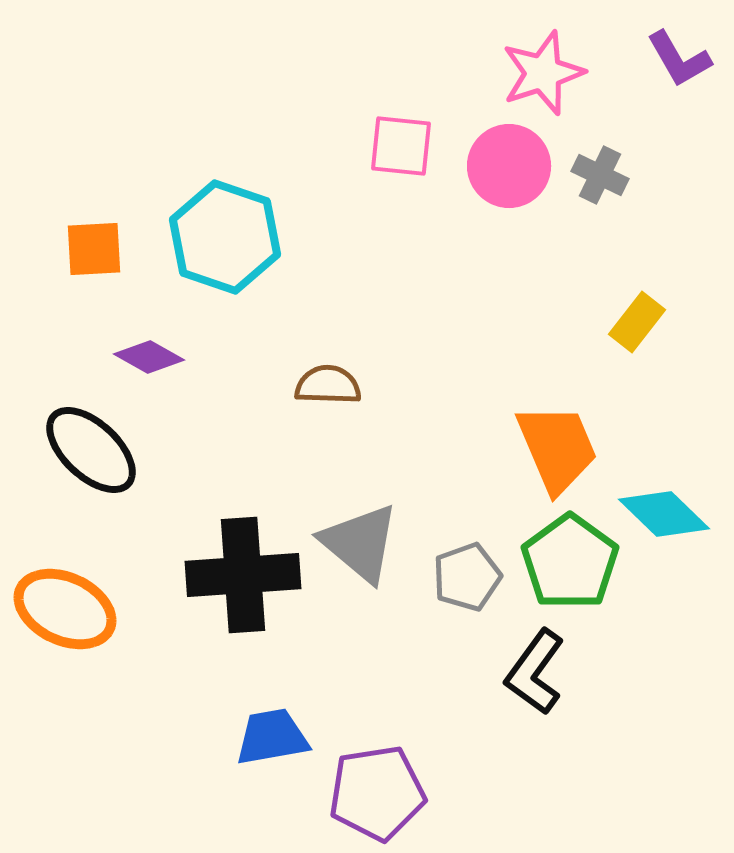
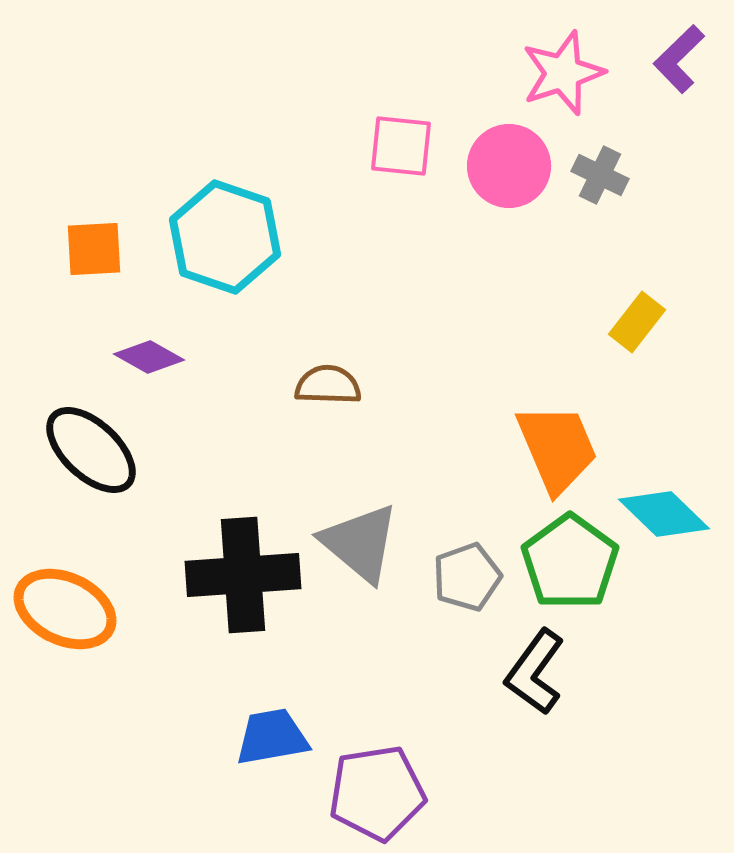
purple L-shape: rotated 76 degrees clockwise
pink star: moved 20 px right
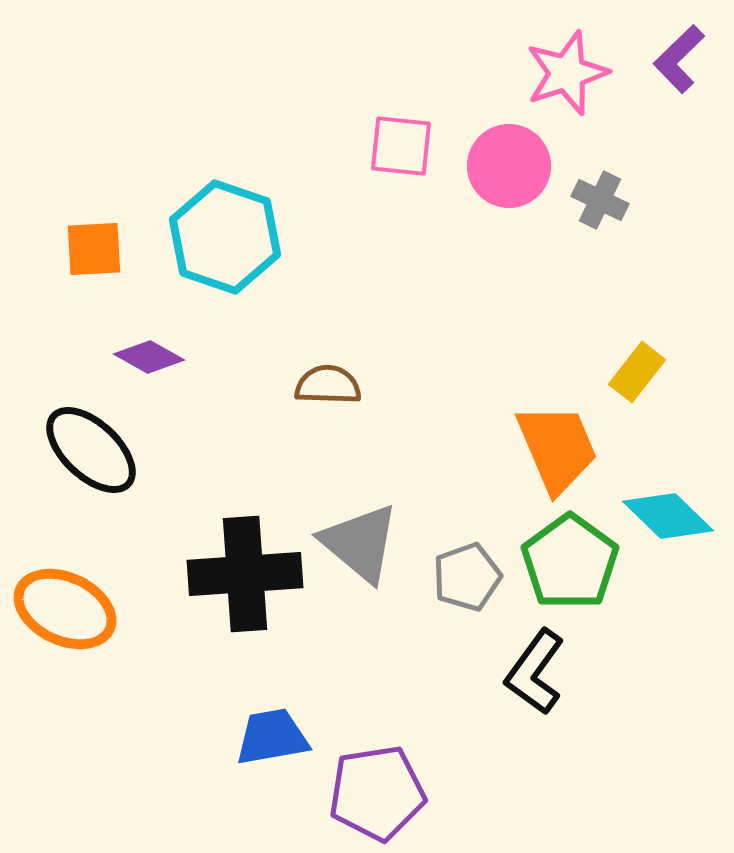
pink star: moved 4 px right
gray cross: moved 25 px down
yellow rectangle: moved 50 px down
cyan diamond: moved 4 px right, 2 px down
black cross: moved 2 px right, 1 px up
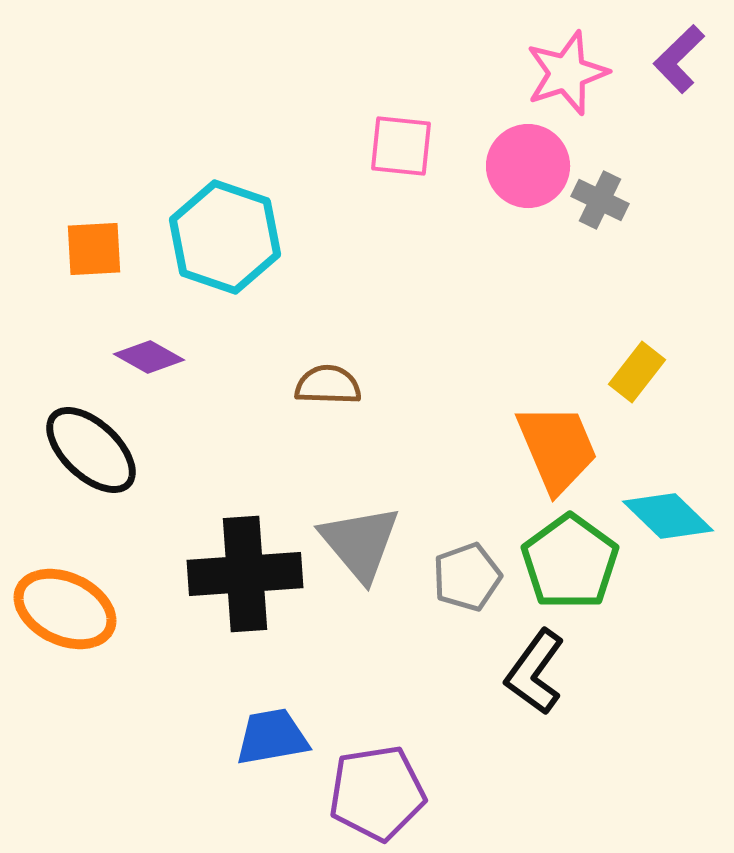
pink circle: moved 19 px right
gray triangle: rotated 10 degrees clockwise
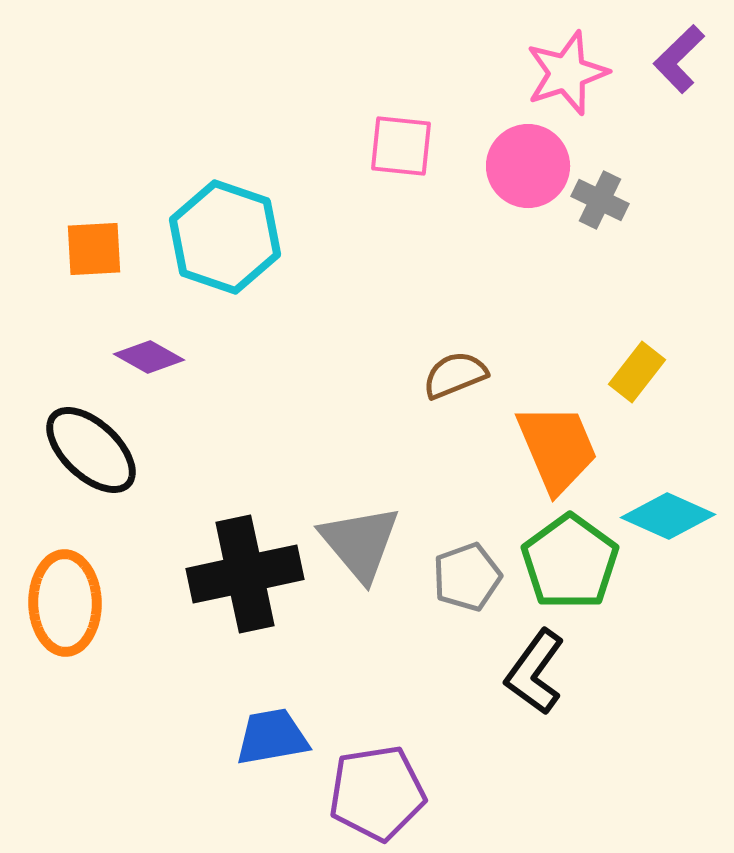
brown semicircle: moved 127 px right, 10 px up; rotated 24 degrees counterclockwise
cyan diamond: rotated 20 degrees counterclockwise
black cross: rotated 8 degrees counterclockwise
orange ellipse: moved 6 px up; rotated 64 degrees clockwise
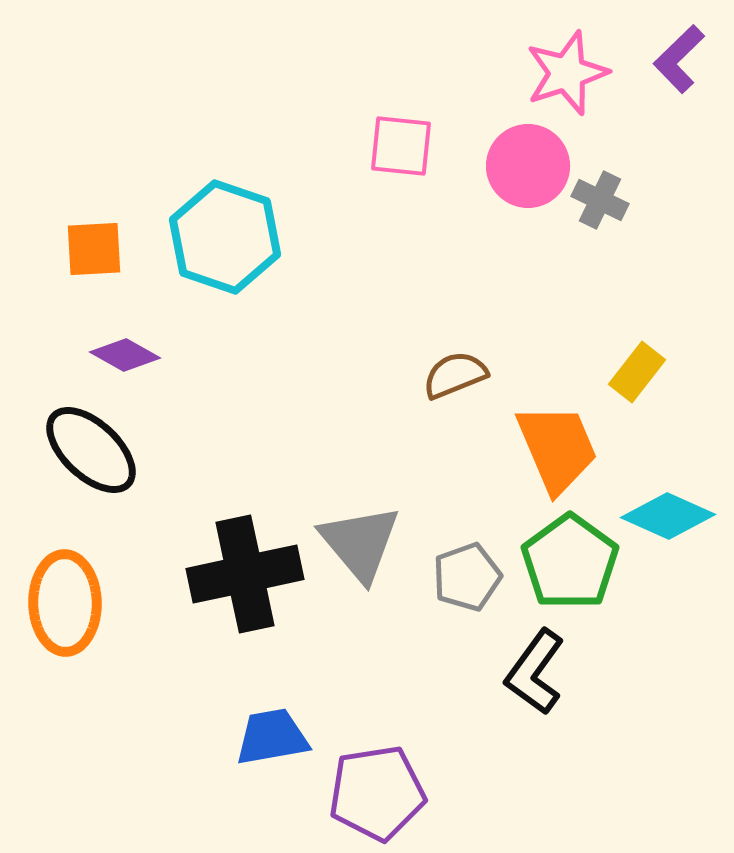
purple diamond: moved 24 px left, 2 px up
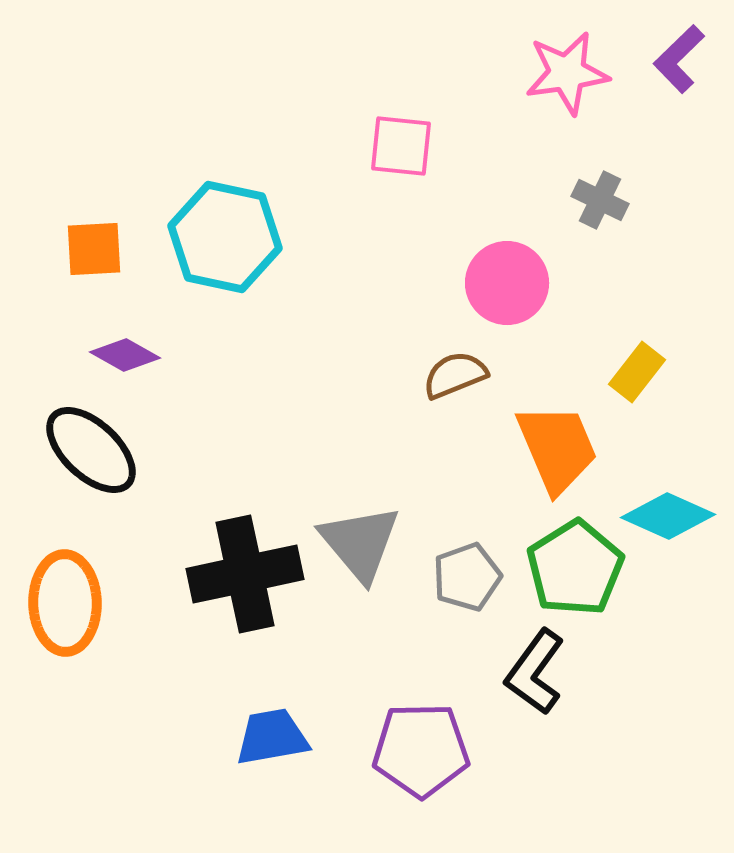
pink star: rotated 10 degrees clockwise
pink circle: moved 21 px left, 117 px down
cyan hexagon: rotated 7 degrees counterclockwise
green pentagon: moved 5 px right, 6 px down; rotated 4 degrees clockwise
purple pentagon: moved 44 px right, 43 px up; rotated 8 degrees clockwise
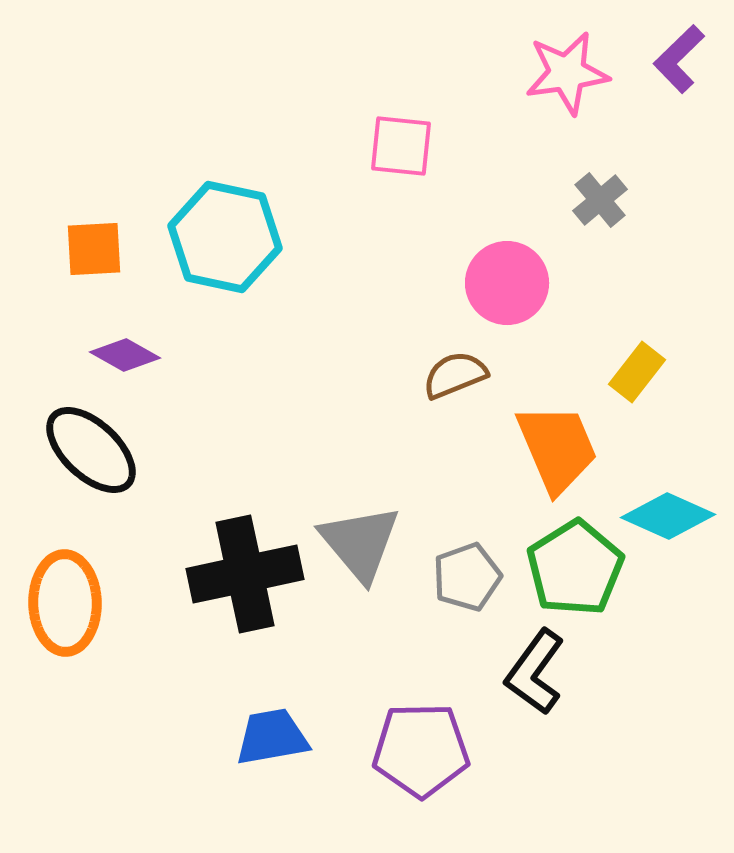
gray cross: rotated 24 degrees clockwise
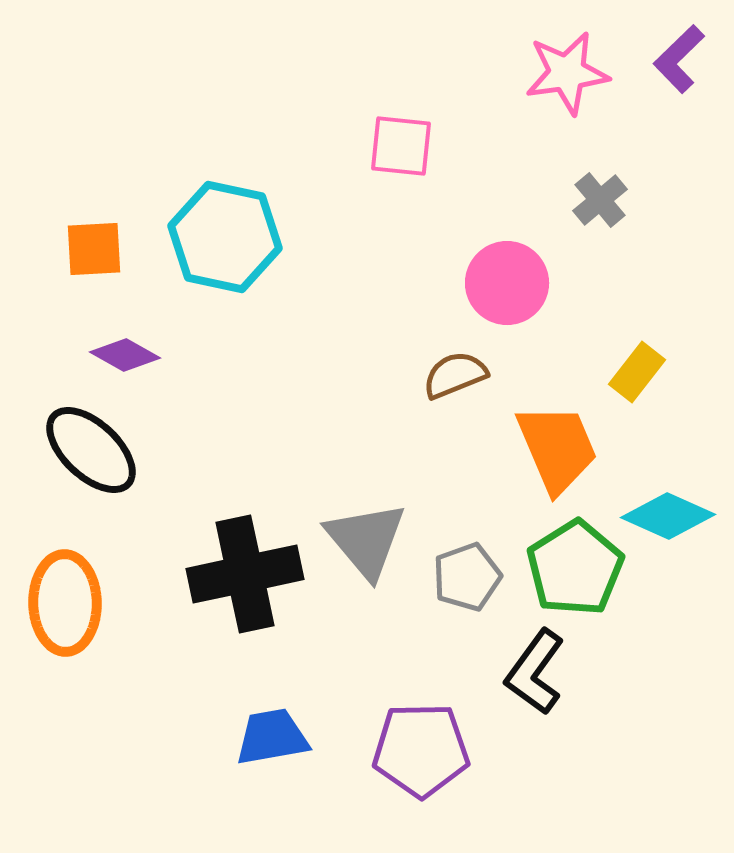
gray triangle: moved 6 px right, 3 px up
